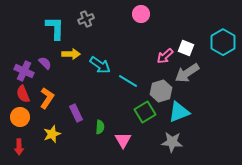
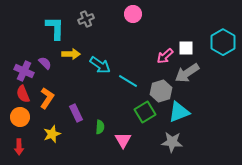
pink circle: moved 8 px left
white square: rotated 21 degrees counterclockwise
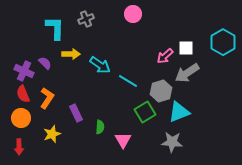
orange circle: moved 1 px right, 1 px down
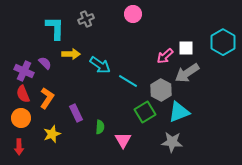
gray hexagon: moved 1 px up; rotated 15 degrees counterclockwise
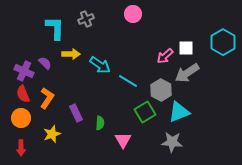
green semicircle: moved 4 px up
red arrow: moved 2 px right, 1 px down
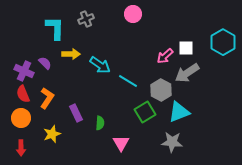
pink triangle: moved 2 px left, 3 px down
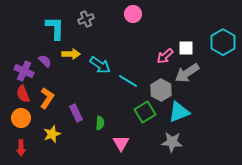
purple semicircle: moved 2 px up
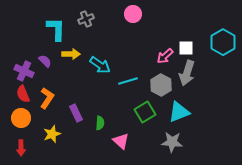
cyan L-shape: moved 1 px right, 1 px down
gray arrow: rotated 40 degrees counterclockwise
cyan line: rotated 48 degrees counterclockwise
gray hexagon: moved 5 px up
pink triangle: moved 2 px up; rotated 18 degrees counterclockwise
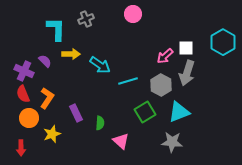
orange circle: moved 8 px right
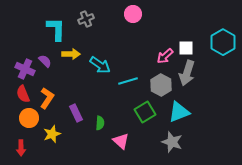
purple cross: moved 1 px right, 2 px up
gray star: rotated 15 degrees clockwise
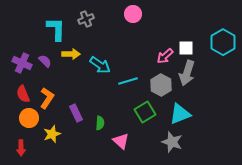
purple cross: moved 3 px left, 6 px up
cyan triangle: moved 1 px right, 2 px down
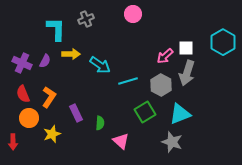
purple semicircle: rotated 72 degrees clockwise
orange L-shape: moved 2 px right, 1 px up
red arrow: moved 8 px left, 6 px up
